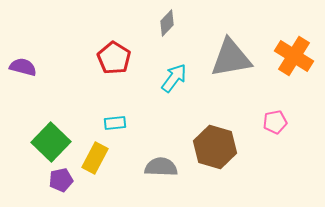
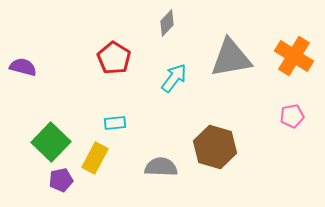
pink pentagon: moved 17 px right, 6 px up
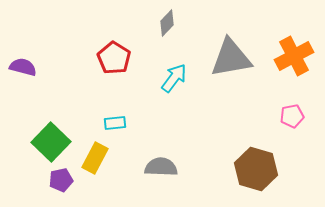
orange cross: rotated 30 degrees clockwise
brown hexagon: moved 41 px right, 22 px down
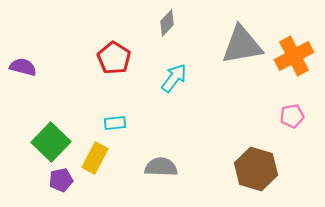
gray triangle: moved 11 px right, 13 px up
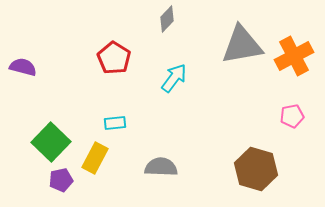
gray diamond: moved 4 px up
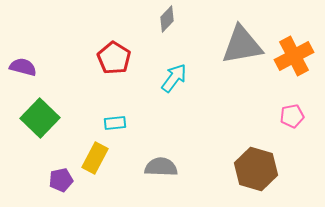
green square: moved 11 px left, 24 px up
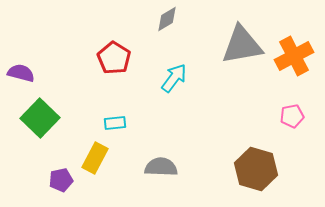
gray diamond: rotated 16 degrees clockwise
purple semicircle: moved 2 px left, 6 px down
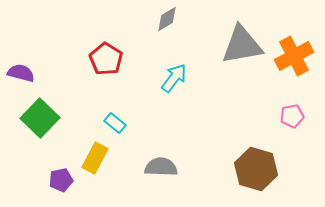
red pentagon: moved 8 px left, 1 px down
cyan rectangle: rotated 45 degrees clockwise
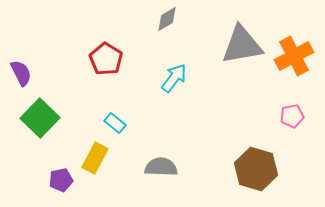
purple semicircle: rotated 48 degrees clockwise
